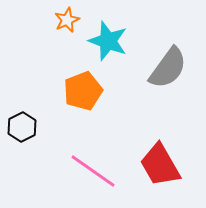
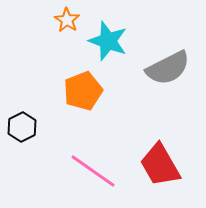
orange star: rotated 15 degrees counterclockwise
gray semicircle: rotated 27 degrees clockwise
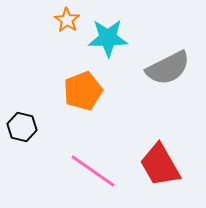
cyan star: moved 3 px up; rotated 21 degrees counterclockwise
black hexagon: rotated 20 degrees counterclockwise
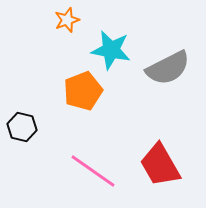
orange star: rotated 20 degrees clockwise
cyan star: moved 3 px right, 12 px down; rotated 12 degrees clockwise
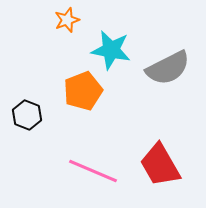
black hexagon: moved 5 px right, 12 px up; rotated 8 degrees clockwise
pink line: rotated 12 degrees counterclockwise
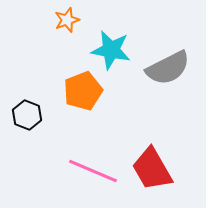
red trapezoid: moved 8 px left, 4 px down
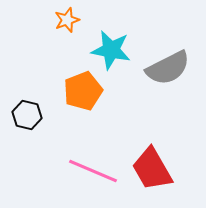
black hexagon: rotated 8 degrees counterclockwise
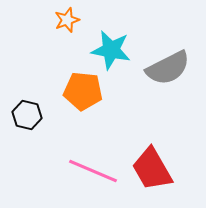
orange pentagon: rotated 27 degrees clockwise
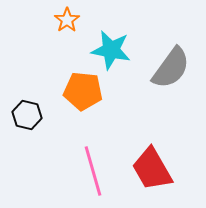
orange star: rotated 15 degrees counterclockwise
gray semicircle: moved 3 px right; rotated 27 degrees counterclockwise
pink line: rotated 51 degrees clockwise
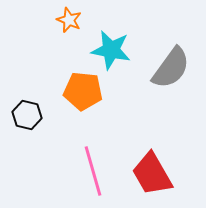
orange star: moved 2 px right; rotated 15 degrees counterclockwise
red trapezoid: moved 5 px down
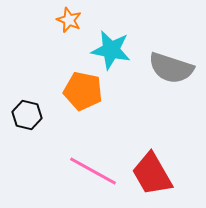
gray semicircle: rotated 72 degrees clockwise
orange pentagon: rotated 6 degrees clockwise
pink line: rotated 45 degrees counterclockwise
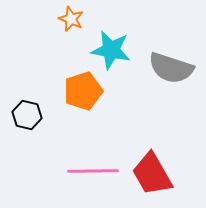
orange star: moved 2 px right, 1 px up
orange pentagon: rotated 30 degrees counterclockwise
pink line: rotated 30 degrees counterclockwise
